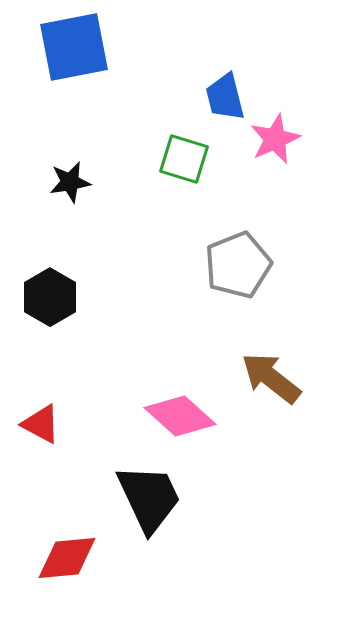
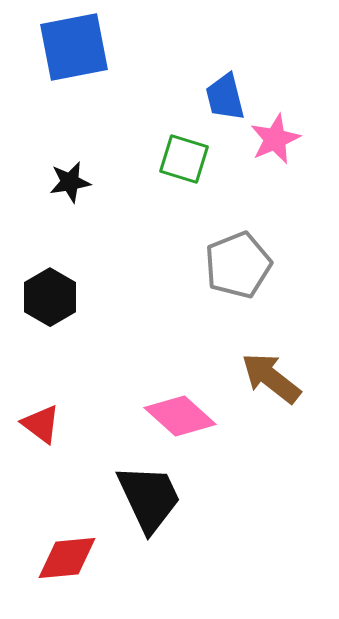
red triangle: rotated 9 degrees clockwise
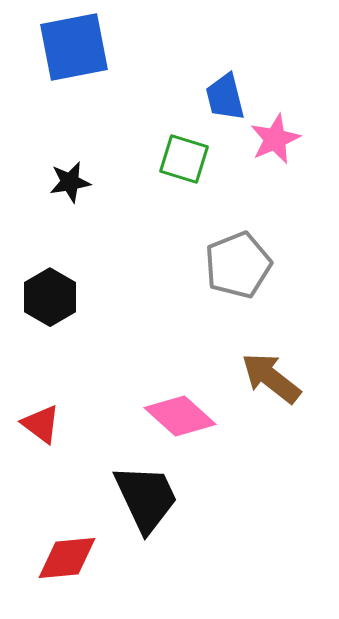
black trapezoid: moved 3 px left
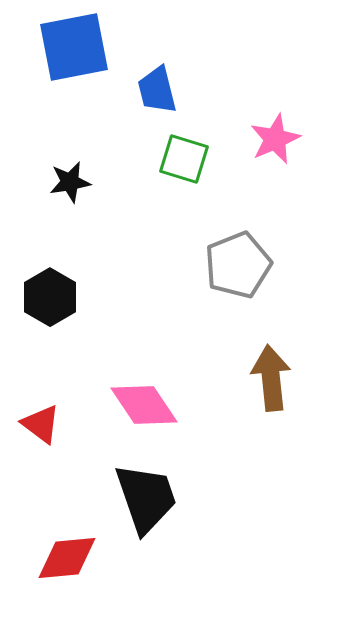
blue trapezoid: moved 68 px left, 7 px up
brown arrow: rotated 46 degrees clockwise
pink diamond: moved 36 px left, 11 px up; rotated 14 degrees clockwise
black trapezoid: rotated 6 degrees clockwise
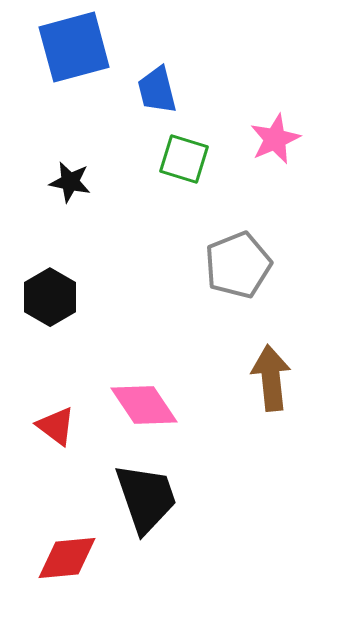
blue square: rotated 4 degrees counterclockwise
black star: rotated 21 degrees clockwise
red triangle: moved 15 px right, 2 px down
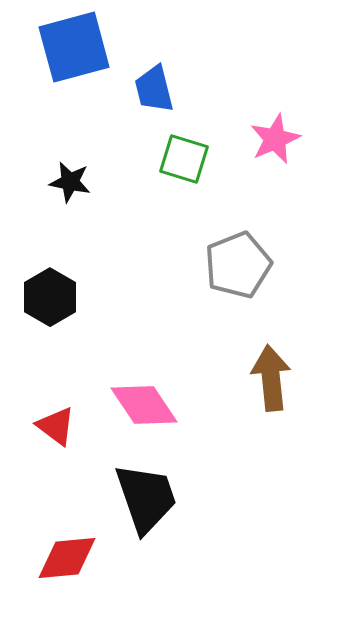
blue trapezoid: moved 3 px left, 1 px up
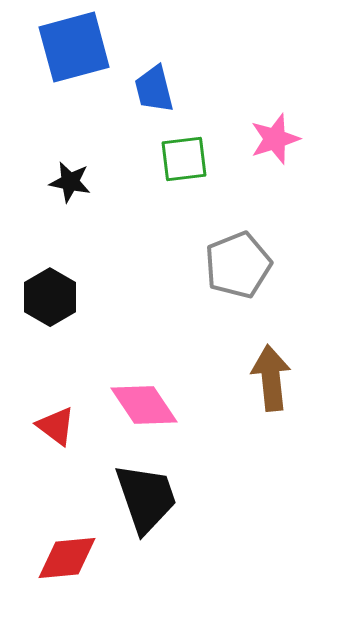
pink star: rotated 6 degrees clockwise
green square: rotated 24 degrees counterclockwise
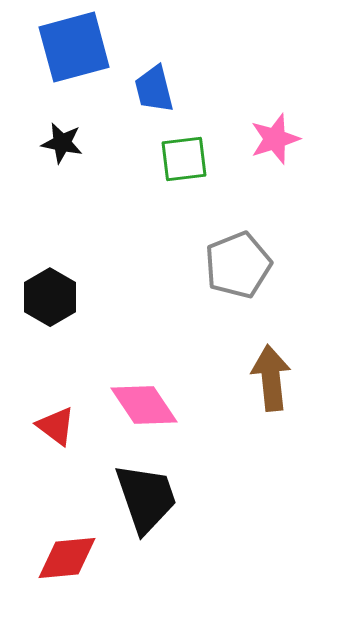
black star: moved 8 px left, 39 px up
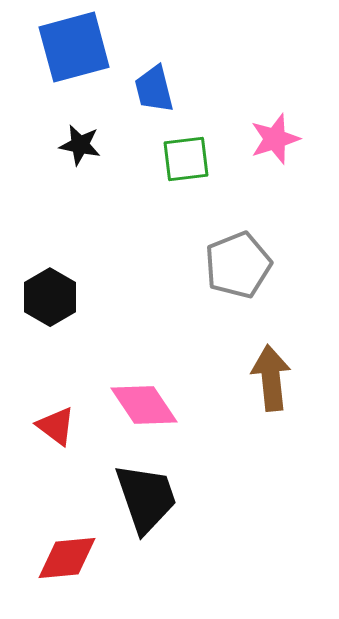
black star: moved 18 px right, 2 px down
green square: moved 2 px right
